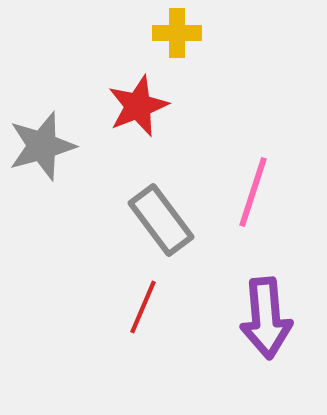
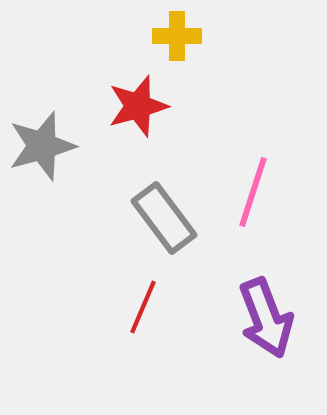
yellow cross: moved 3 px down
red star: rotated 6 degrees clockwise
gray rectangle: moved 3 px right, 2 px up
purple arrow: rotated 16 degrees counterclockwise
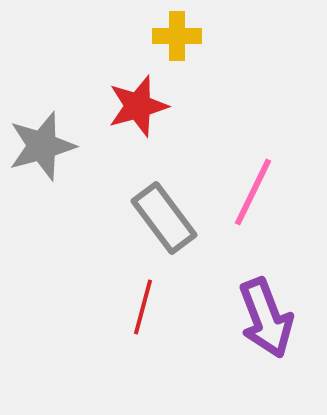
pink line: rotated 8 degrees clockwise
red line: rotated 8 degrees counterclockwise
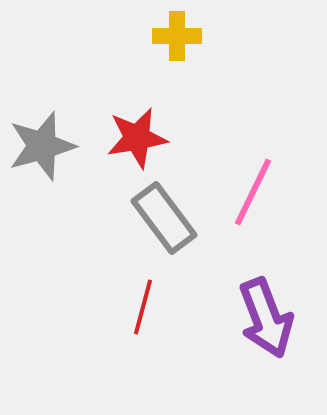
red star: moved 1 px left, 32 px down; rotated 6 degrees clockwise
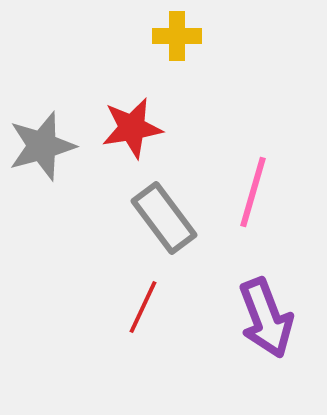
red star: moved 5 px left, 10 px up
pink line: rotated 10 degrees counterclockwise
red line: rotated 10 degrees clockwise
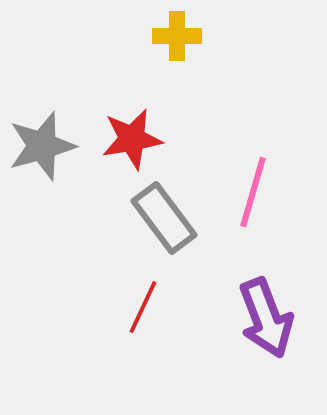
red star: moved 11 px down
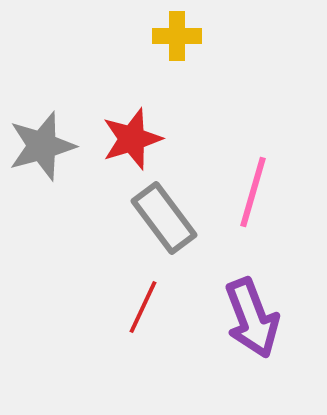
red star: rotated 8 degrees counterclockwise
purple arrow: moved 14 px left
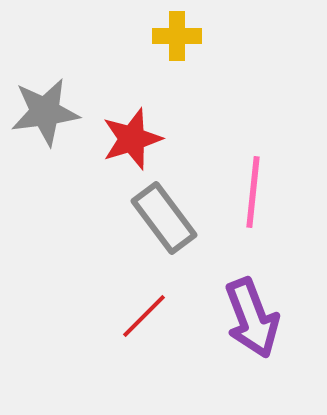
gray star: moved 3 px right, 34 px up; rotated 8 degrees clockwise
pink line: rotated 10 degrees counterclockwise
red line: moved 1 px right, 9 px down; rotated 20 degrees clockwise
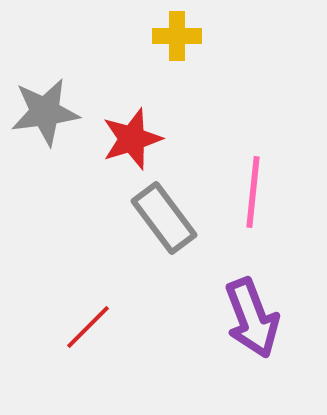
red line: moved 56 px left, 11 px down
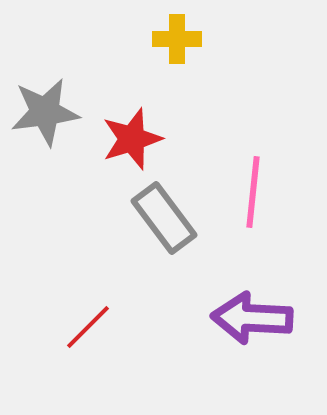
yellow cross: moved 3 px down
purple arrow: rotated 114 degrees clockwise
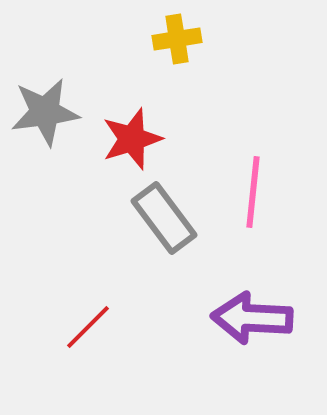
yellow cross: rotated 9 degrees counterclockwise
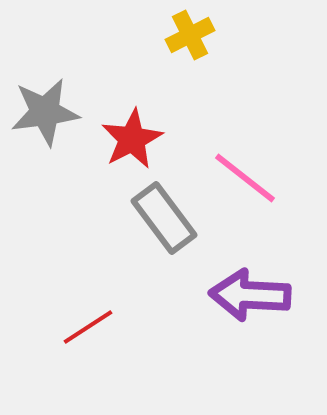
yellow cross: moved 13 px right, 4 px up; rotated 18 degrees counterclockwise
red star: rotated 10 degrees counterclockwise
pink line: moved 8 px left, 14 px up; rotated 58 degrees counterclockwise
purple arrow: moved 2 px left, 23 px up
red line: rotated 12 degrees clockwise
